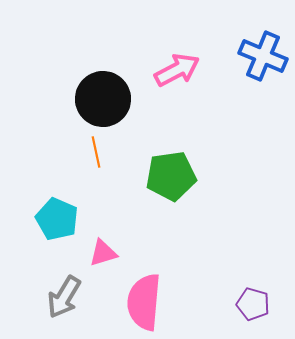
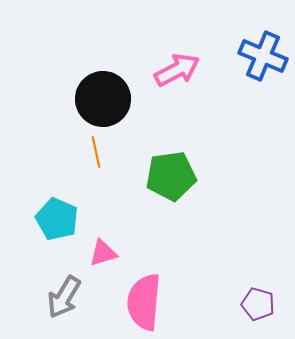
purple pentagon: moved 5 px right
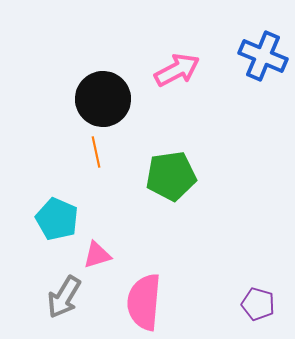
pink triangle: moved 6 px left, 2 px down
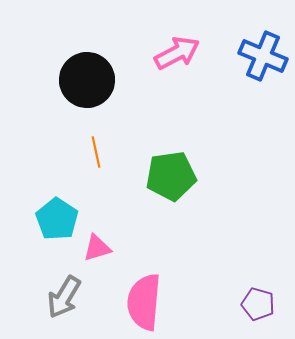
pink arrow: moved 17 px up
black circle: moved 16 px left, 19 px up
cyan pentagon: rotated 9 degrees clockwise
pink triangle: moved 7 px up
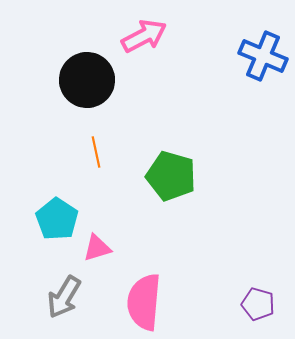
pink arrow: moved 33 px left, 17 px up
green pentagon: rotated 24 degrees clockwise
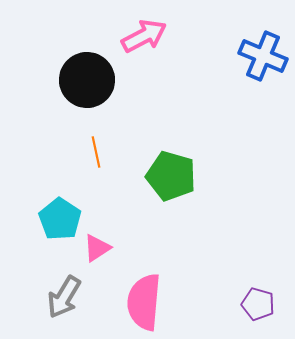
cyan pentagon: moved 3 px right
pink triangle: rotated 16 degrees counterclockwise
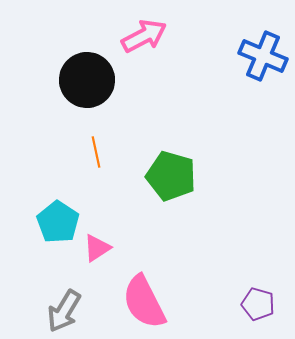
cyan pentagon: moved 2 px left, 3 px down
gray arrow: moved 14 px down
pink semicircle: rotated 32 degrees counterclockwise
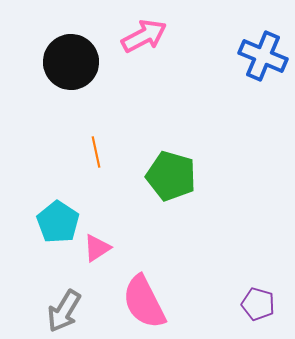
black circle: moved 16 px left, 18 px up
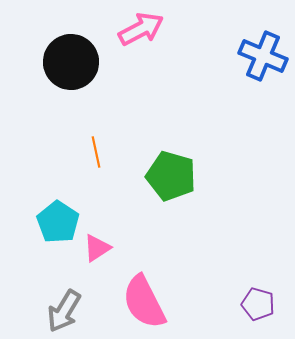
pink arrow: moved 3 px left, 7 px up
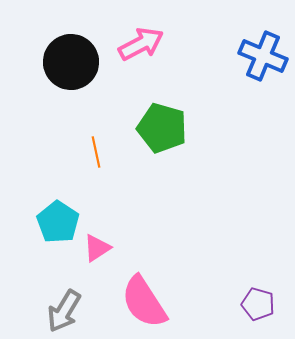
pink arrow: moved 15 px down
green pentagon: moved 9 px left, 48 px up
pink semicircle: rotated 6 degrees counterclockwise
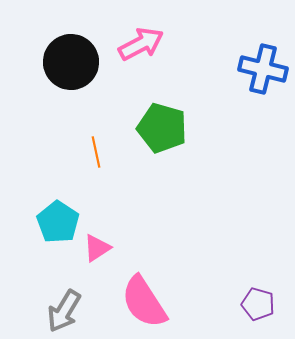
blue cross: moved 13 px down; rotated 9 degrees counterclockwise
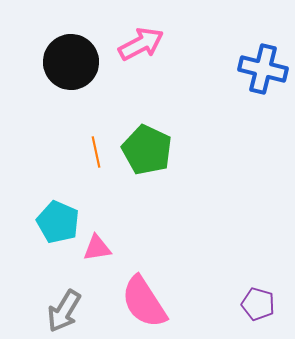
green pentagon: moved 15 px left, 22 px down; rotated 9 degrees clockwise
cyan pentagon: rotated 9 degrees counterclockwise
pink triangle: rotated 24 degrees clockwise
